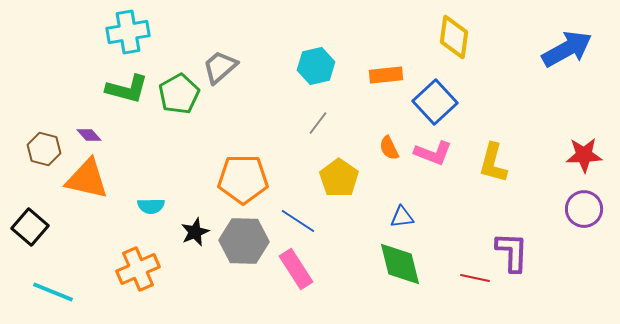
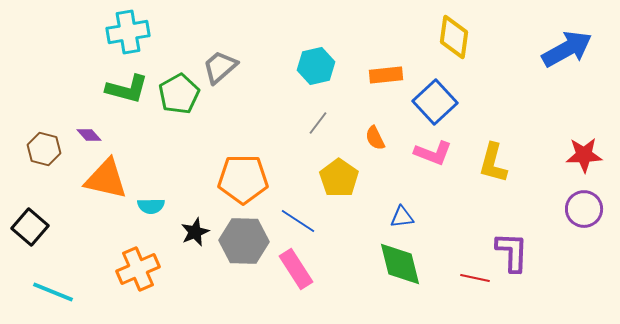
orange semicircle: moved 14 px left, 10 px up
orange triangle: moved 19 px right
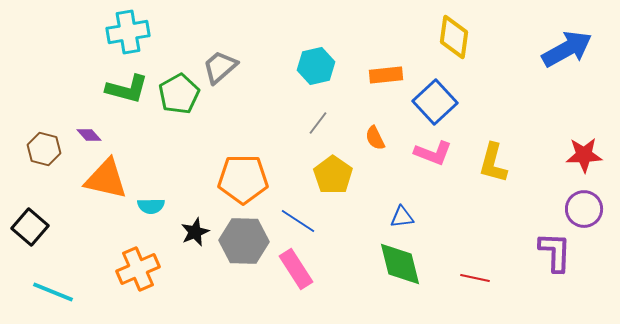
yellow pentagon: moved 6 px left, 3 px up
purple L-shape: moved 43 px right
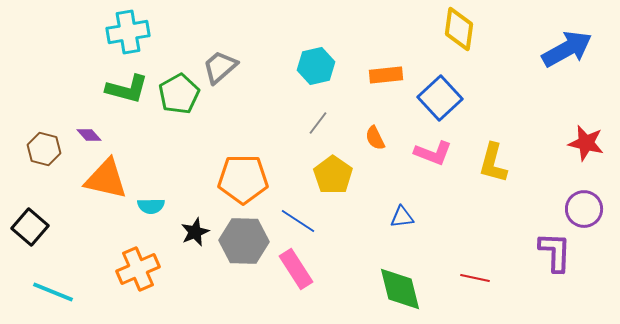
yellow diamond: moved 5 px right, 8 px up
blue square: moved 5 px right, 4 px up
red star: moved 2 px right, 12 px up; rotated 15 degrees clockwise
green diamond: moved 25 px down
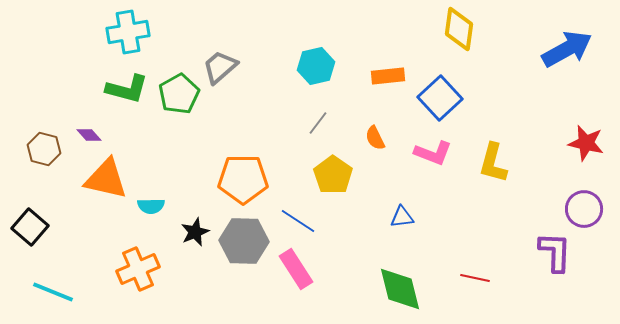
orange rectangle: moved 2 px right, 1 px down
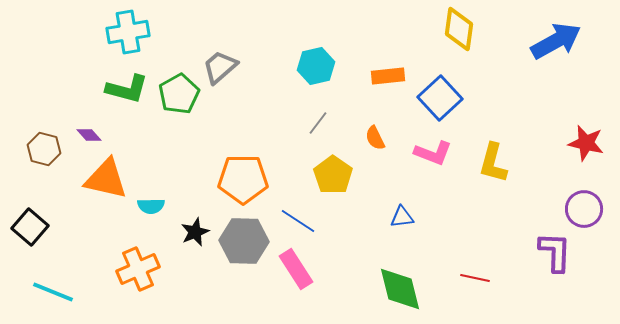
blue arrow: moved 11 px left, 8 px up
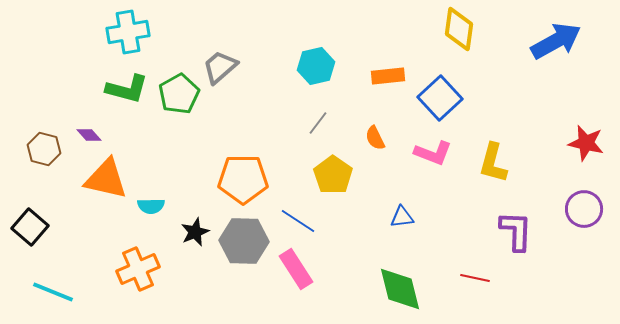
purple L-shape: moved 39 px left, 21 px up
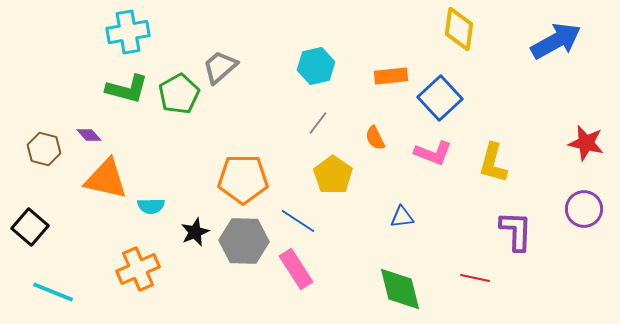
orange rectangle: moved 3 px right
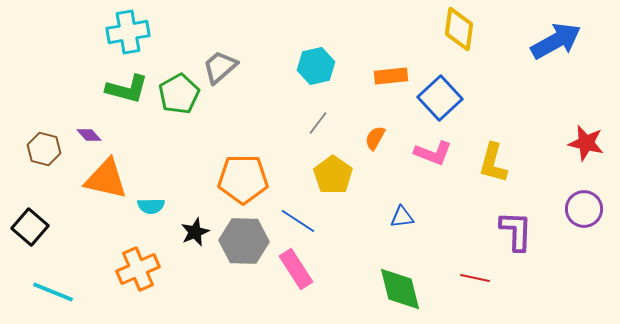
orange semicircle: rotated 55 degrees clockwise
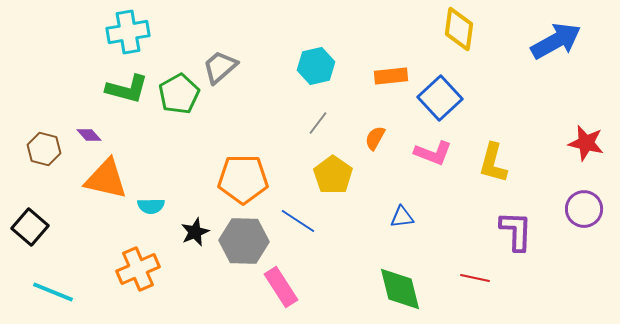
pink rectangle: moved 15 px left, 18 px down
